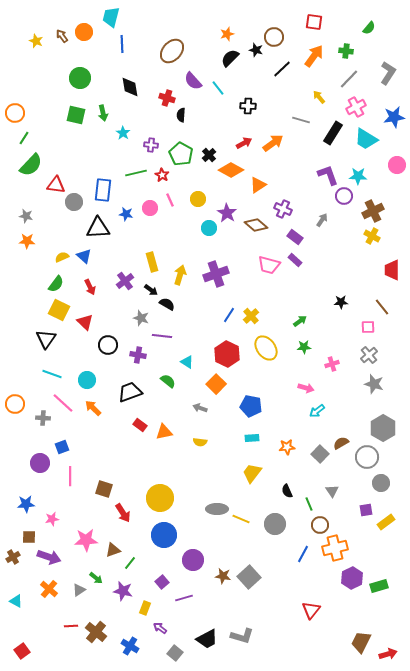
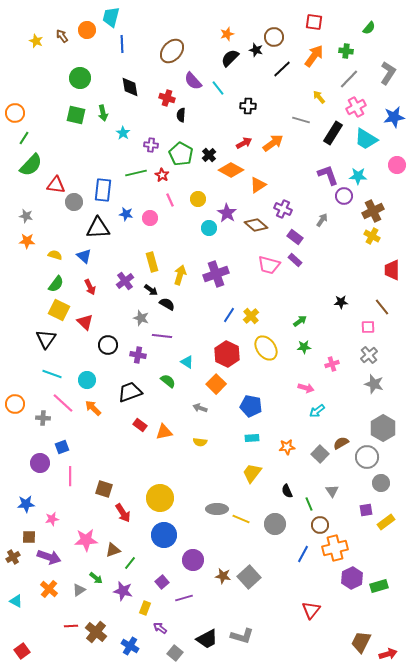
orange circle at (84, 32): moved 3 px right, 2 px up
pink circle at (150, 208): moved 10 px down
yellow semicircle at (62, 257): moved 7 px left, 2 px up; rotated 40 degrees clockwise
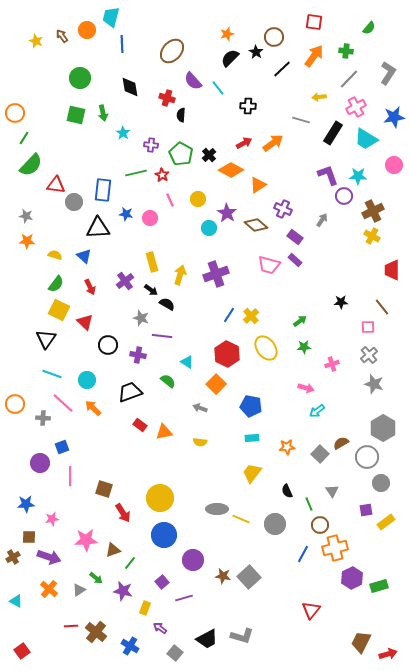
black star at (256, 50): moved 2 px down; rotated 16 degrees clockwise
yellow arrow at (319, 97): rotated 56 degrees counterclockwise
pink circle at (397, 165): moved 3 px left
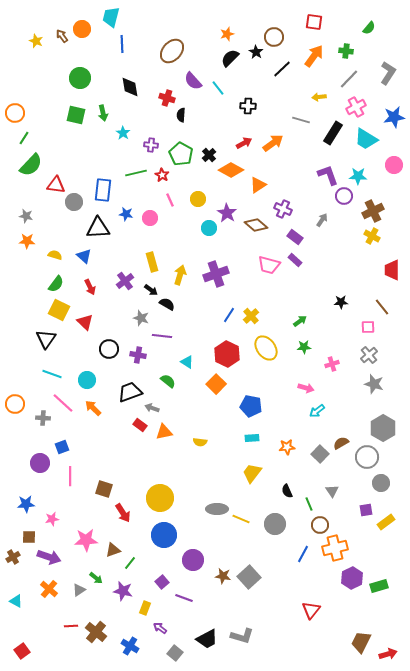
orange circle at (87, 30): moved 5 px left, 1 px up
black circle at (108, 345): moved 1 px right, 4 px down
gray arrow at (200, 408): moved 48 px left
purple line at (184, 598): rotated 36 degrees clockwise
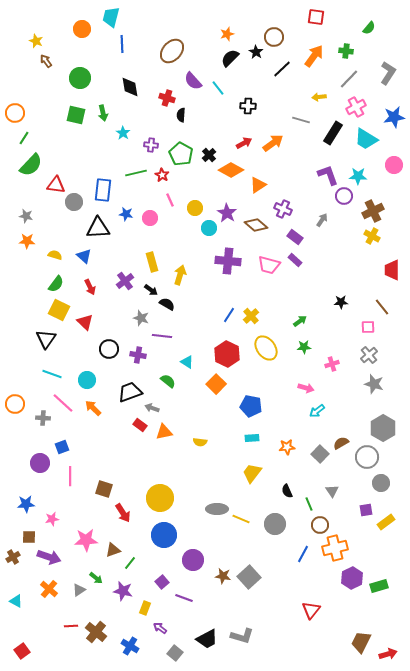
red square at (314, 22): moved 2 px right, 5 px up
brown arrow at (62, 36): moved 16 px left, 25 px down
yellow circle at (198, 199): moved 3 px left, 9 px down
purple cross at (216, 274): moved 12 px right, 13 px up; rotated 25 degrees clockwise
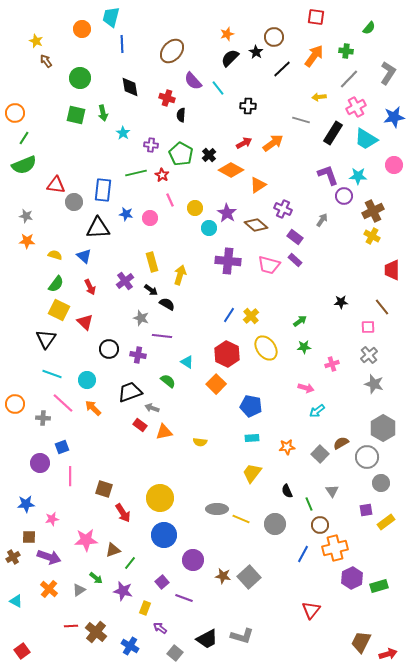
green semicircle at (31, 165): moved 7 px left; rotated 25 degrees clockwise
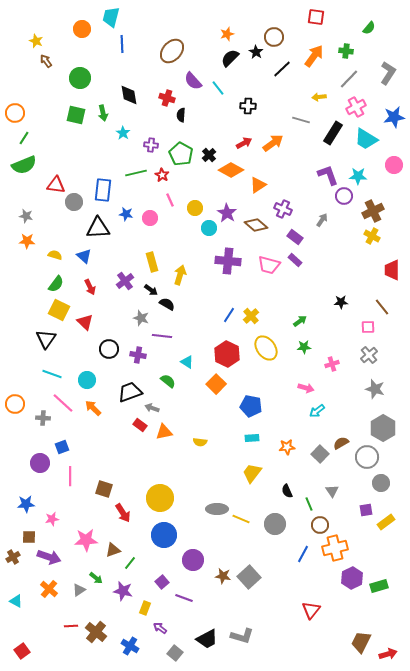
black diamond at (130, 87): moved 1 px left, 8 px down
gray star at (374, 384): moved 1 px right, 5 px down
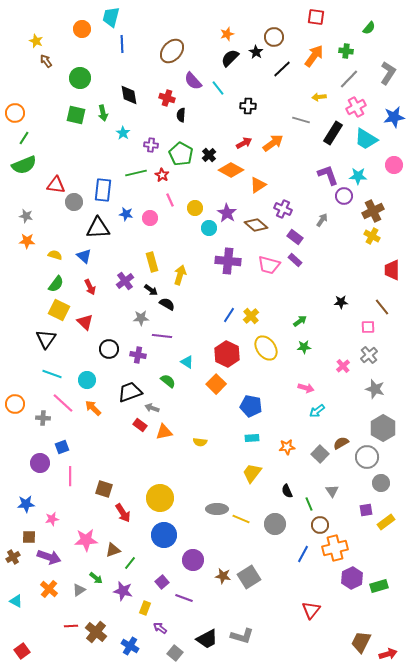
gray star at (141, 318): rotated 21 degrees counterclockwise
pink cross at (332, 364): moved 11 px right, 2 px down; rotated 24 degrees counterclockwise
gray square at (249, 577): rotated 10 degrees clockwise
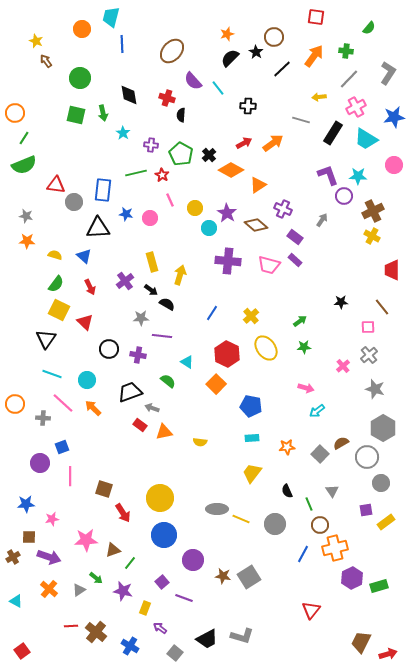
blue line at (229, 315): moved 17 px left, 2 px up
